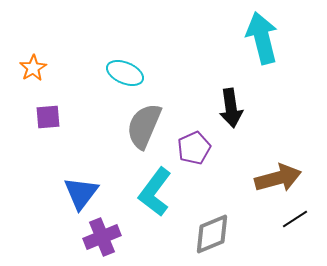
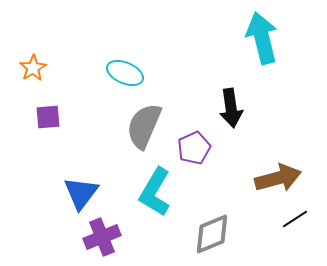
cyan L-shape: rotated 6 degrees counterclockwise
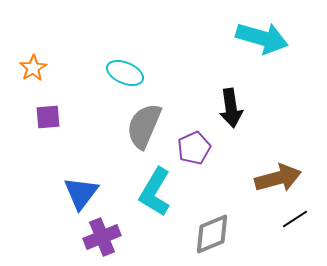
cyan arrow: rotated 120 degrees clockwise
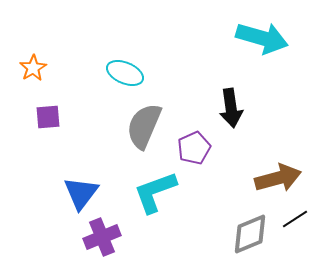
cyan L-shape: rotated 39 degrees clockwise
gray diamond: moved 38 px right
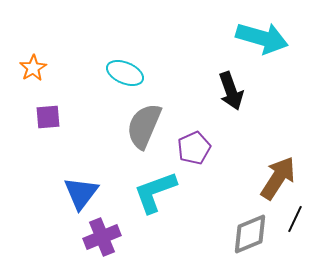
black arrow: moved 17 px up; rotated 12 degrees counterclockwise
brown arrow: rotated 42 degrees counterclockwise
black line: rotated 32 degrees counterclockwise
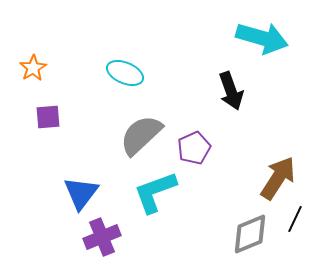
gray semicircle: moved 3 px left, 9 px down; rotated 24 degrees clockwise
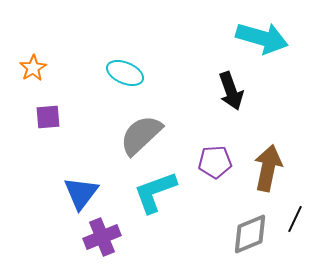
purple pentagon: moved 21 px right, 14 px down; rotated 20 degrees clockwise
brown arrow: moved 10 px left, 10 px up; rotated 21 degrees counterclockwise
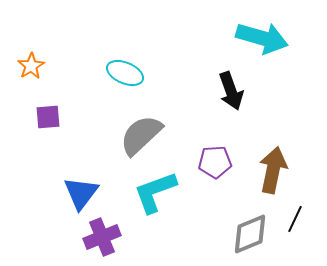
orange star: moved 2 px left, 2 px up
brown arrow: moved 5 px right, 2 px down
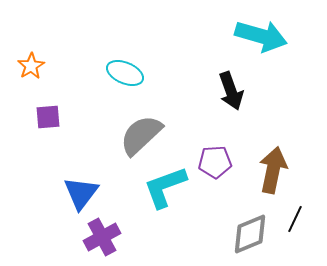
cyan arrow: moved 1 px left, 2 px up
cyan L-shape: moved 10 px right, 5 px up
purple cross: rotated 6 degrees counterclockwise
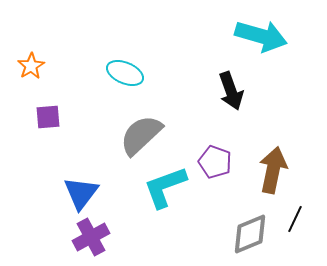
purple pentagon: rotated 24 degrees clockwise
purple cross: moved 11 px left
